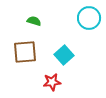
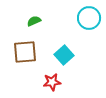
green semicircle: rotated 40 degrees counterclockwise
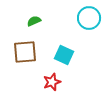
cyan square: rotated 24 degrees counterclockwise
red star: rotated 12 degrees counterclockwise
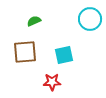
cyan circle: moved 1 px right, 1 px down
cyan square: rotated 36 degrees counterclockwise
red star: rotated 18 degrees clockwise
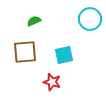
red star: rotated 18 degrees clockwise
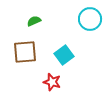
cyan square: rotated 24 degrees counterclockwise
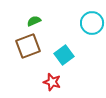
cyan circle: moved 2 px right, 4 px down
brown square: moved 3 px right, 6 px up; rotated 15 degrees counterclockwise
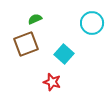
green semicircle: moved 1 px right, 2 px up
brown square: moved 2 px left, 2 px up
cyan square: moved 1 px up; rotated 12 degrees counterclockwise
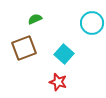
brown square: moved 2 px left, 4 px down
red star: moved 6 px right
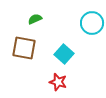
brown square: rotated 30 degrees clockwise
